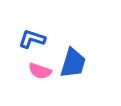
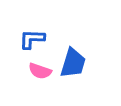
blue L-shape: rotated 16 degrees counterclockwise
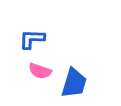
blue trapezoid: moved 1 px right, 20 px down
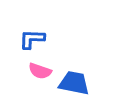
blue trapezoid: rotated 96 degrees counterclockwise
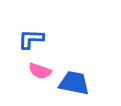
blue L-shape: moved 1 px left
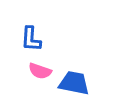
blue L-shape: rotated 88 degrees counterclockwise
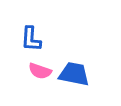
blue trapezoid: moved 9 px up
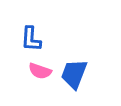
blue trapezoid: rotated 80 degrees counterclockwise
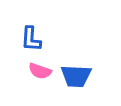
blue trapezoid: moved 2 px right, 2 px down; rotated 108 degrees counterclockwise
